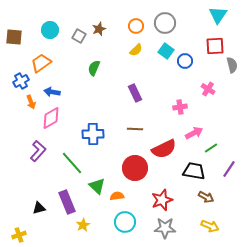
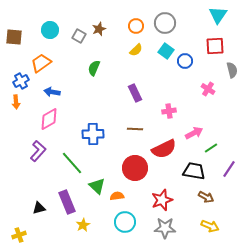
gray semicircle at (232, 65): moved 5 px down
orange arrow at (31, 102): moved 15 px left; rotated 16 degrees clockwise
pink cross at (180, 107): moved 11 px left, 4 px down
pink diamond at (51, 118): moved 2 px left, 1 px down
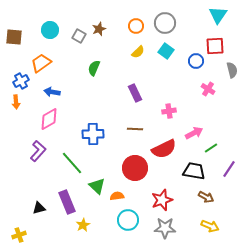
yellow semicircle at (136, 50): moved 2 px right, 2 px down
blue circle at (185, 61): moved 11 px right
cyan circle at (125, 222): moved 3 px right, 2 px up
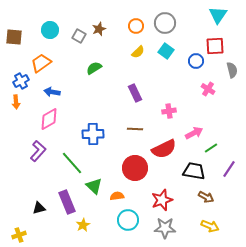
green semicircle at (94, 68): rotated 35 degrees clockwise
green triangle at (97, 186): moved 3 px left
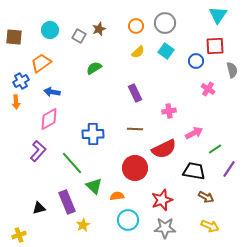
green line at (211, 148): moved 4 px right, 1 px down
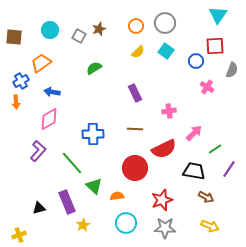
gray semicircle at (232, 70): rotated 35 degrees clockwise
pink cross at (208, 89): moved 1 px left, 2 px up
pink arrow at (194, 133): rotated 18 degrees counterclockwise
cyan circle at (128, 220): moved 2 px left, 3 px down
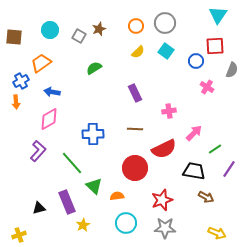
yellow arrow at (210, 226): moved 7 px right, 7 px down
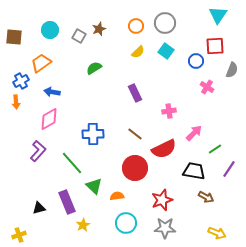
brown line at (135, 129): moved 5 px down; rotated 35 degrees clockwise
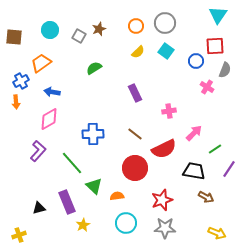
gray semicircle at (232, 70): moved 7 px left
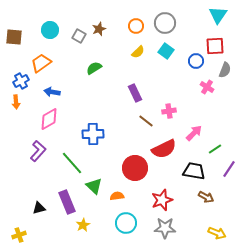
brown line at (135, 134): moved 11 px right, 13 px up
